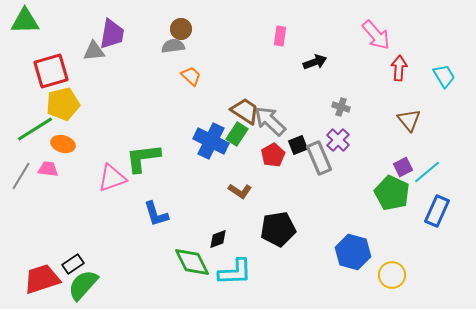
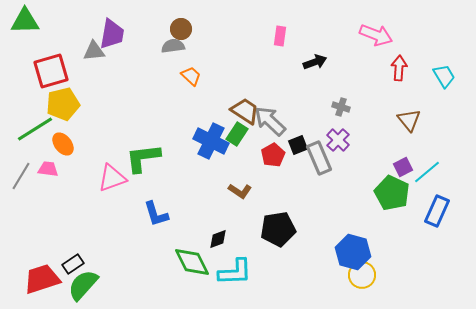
pink arrow at (376, 35): rotated 28 degrees counterclockwise
orange ellipse at (63, 144): rotated 35 degrees clockwise
yellow circle at (392, 275): moved 30 px left
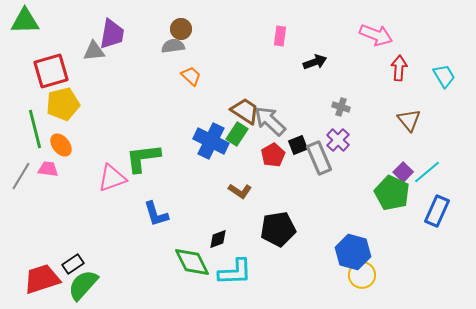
green line at (35, 129): rotated 72 degrees counterclockwise
orange ellipse at (63, 144): moved 2 px left, 1 px down
purple square at (403, 167): moved 5 px down; rotated 18 degrees counterclockwise
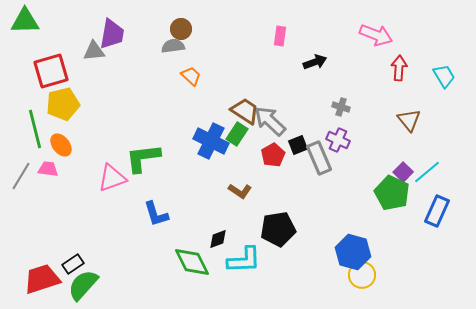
purple cross at (338, 140): rotated 20 degrees counterclockwise
cyan L-shape at (235, 272): moved 9 px right, 12 px up
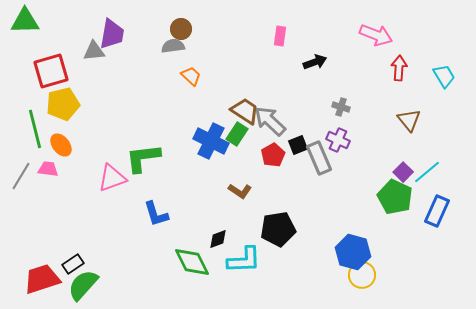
green pentagon at (392, 193): moved 3 px right, 4 px down
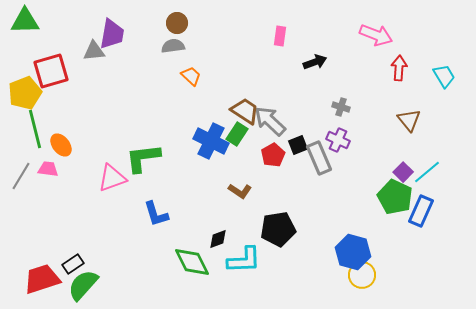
brown circle at (181, 29): moved 4 px left, 6 px up
yellow pentagon at (63, 104): moved 38 px left, 11 px up; rotated 8 degrees counterclockwise
blue rectangle at (437, 211): moved 16 px left
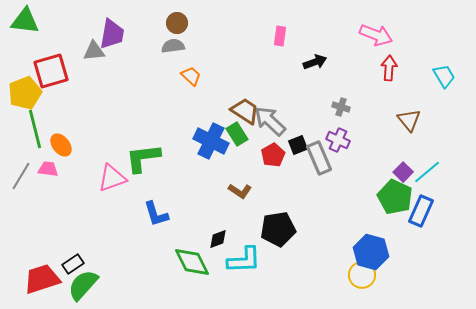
green triangle at (25, 21): rotated 8 degrees clockwise
red arrow at (399, 68): moved 10 px left
green rectangle at (237, 134): rotated 65 degrees counterclockwise
blue hexagon at (353, 252): moved 18 px right
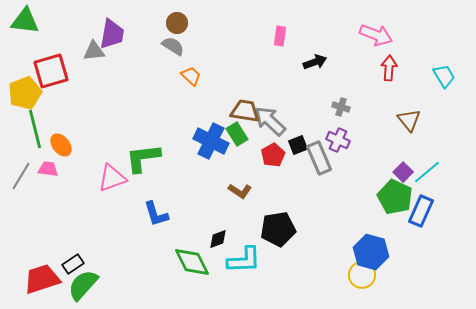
gray semicircle at (173, 46): rotated 40 degrees clockwise
brown trapezoid at (245, 111): rotated 24 degrees counterclockwise
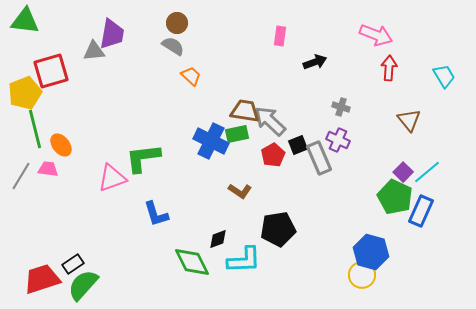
green rectangle at (237, 134): rotated 70 degrees counterclockwise
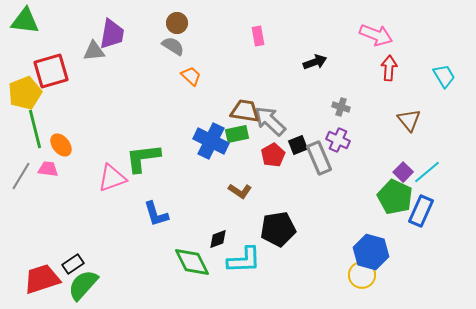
pink rectangle at (280, 36): moved 22 px left; rotated 18 degrees counterclockwise
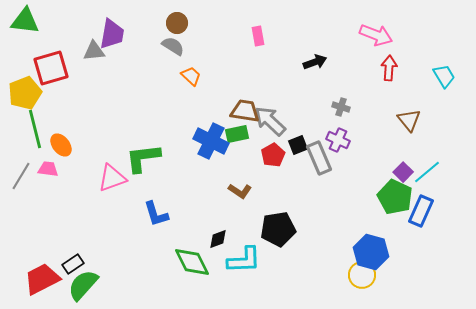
red square at (51, 71): moved 3 px up
red trapezoid at (42, 279): rotated 9 degrees counterclockwise
